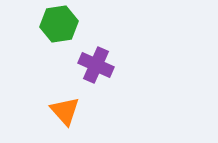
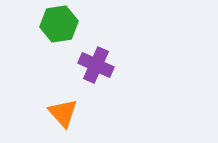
orange triangle: moved 2 px left, 2 px down
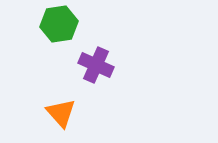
orange triangle: moved 2 px left
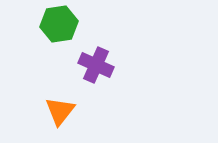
orange triangle: moved 1 px left, 2 px up; rotated 20 degrees clockwise
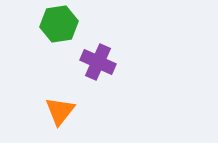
purple cross: moved 2 px right, 3 px up
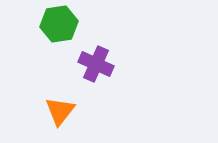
purple cross: moved 2 px left, 2 px down
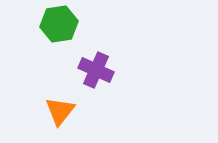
purple cross: moved 6 px down
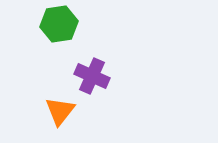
purple cross: moved 4 px left, 6 px down
